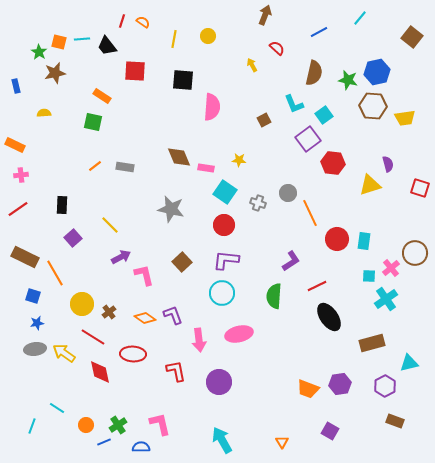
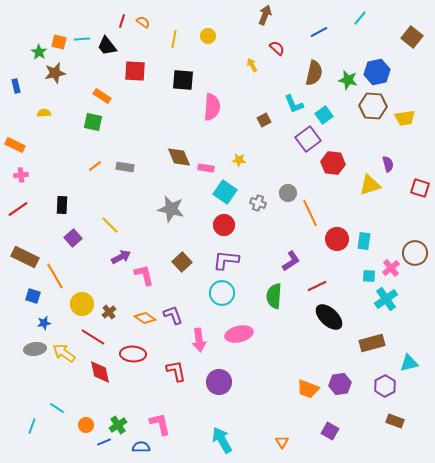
orange line at (55, 273): moved 3 px down
black ellipse at (329, 317): rotated 12 degrees counterclockwise
blue star at (37, 323): moved 7 px right
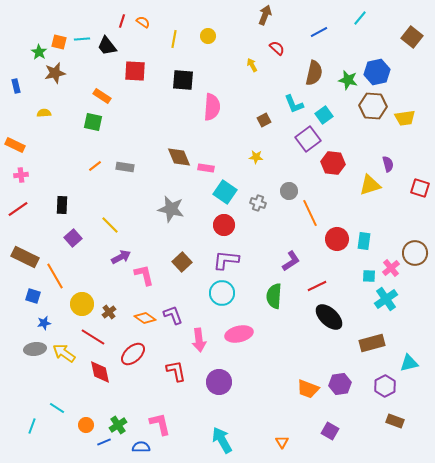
yellow star at (239, 160): moved 17 px right, 3 px up
gray circle at (288, 193): moved 1 px right, 2 px up
red ellipse at (133, 354): rotated 45 degrees counterclockwise
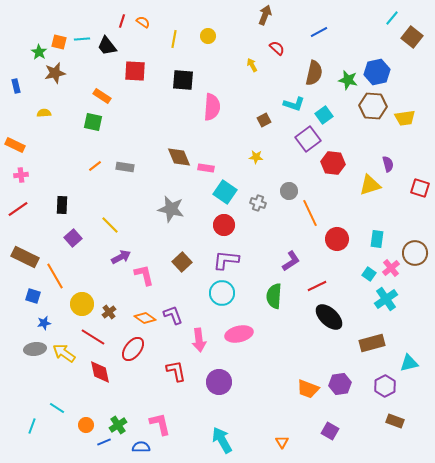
cyan line at (360, 18): moved 32 px right
cyan L-shape at (294, 104): rotated 50 degrees counterclockwise
cyan rectangle at (364, 241): moved 13 px right, 2 px up
cyan square at (369, 276): moved 2 px up; rotated 32 degrees clockwise
red ellipse at (133, 354): moved 5 px up; rotated 10 degrees counterclockwise
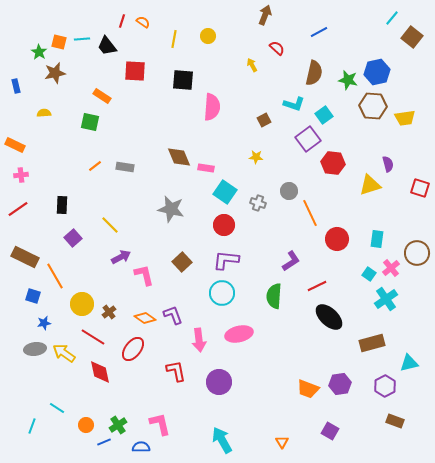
green square at (93, 122): moved 3 px left
brown circle at (415, 253): moved 2 px right
